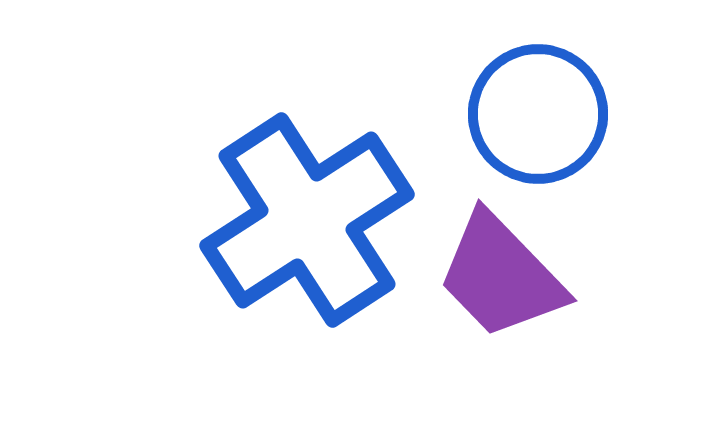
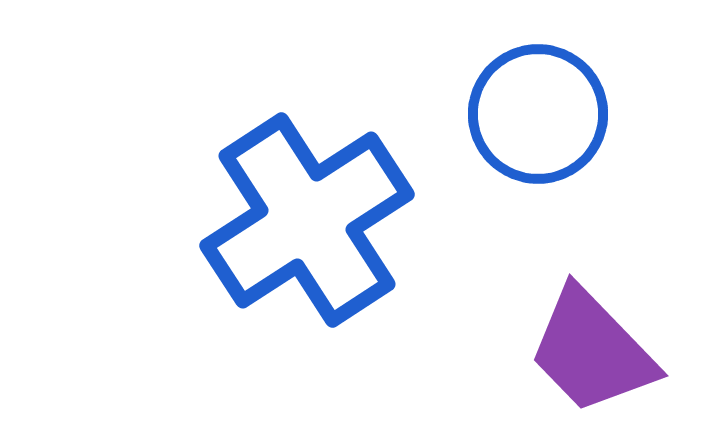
purple trapezoid: moved 91 px right, 75 px down
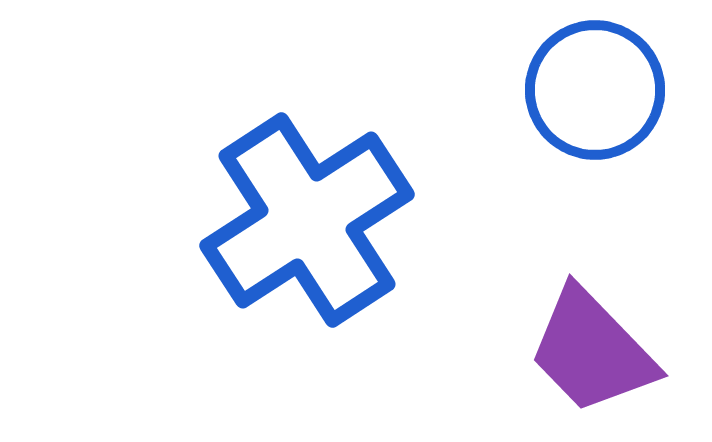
blue circle: moved 57 px right, 24 px up
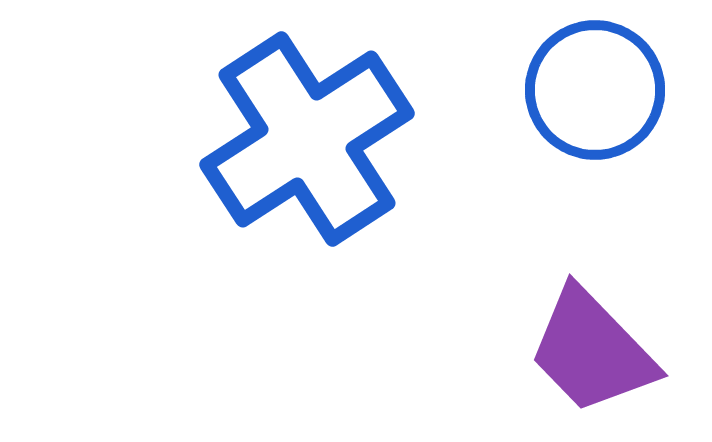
blue cross: moved 81 px up
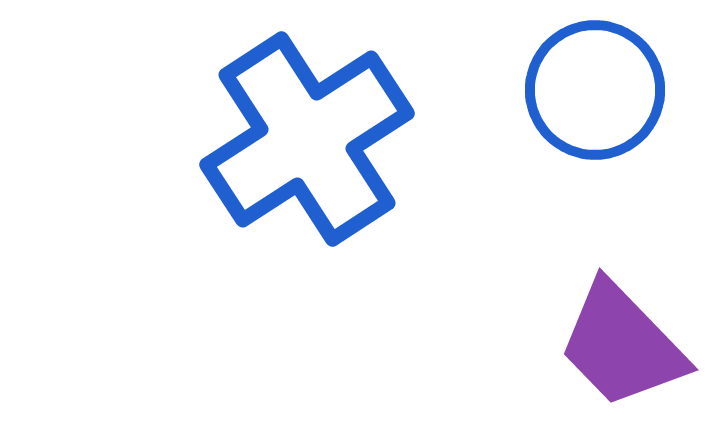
purple trapezoid: moved 30 px right, 6 px up
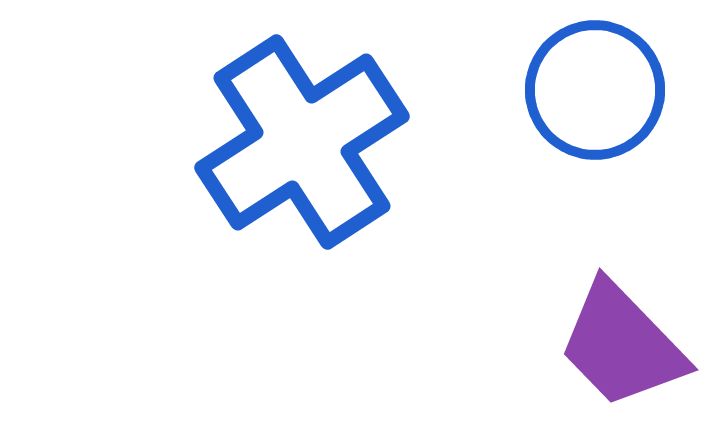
blue cross: moved 5 px left, 3 px down
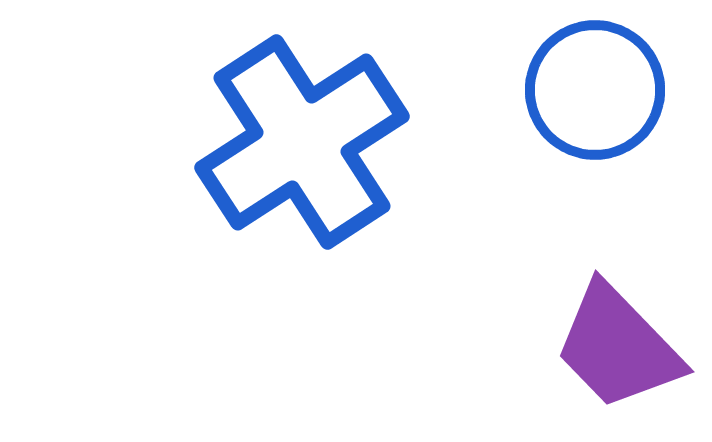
purple trapezoid: moved 4 px left, 2 px down
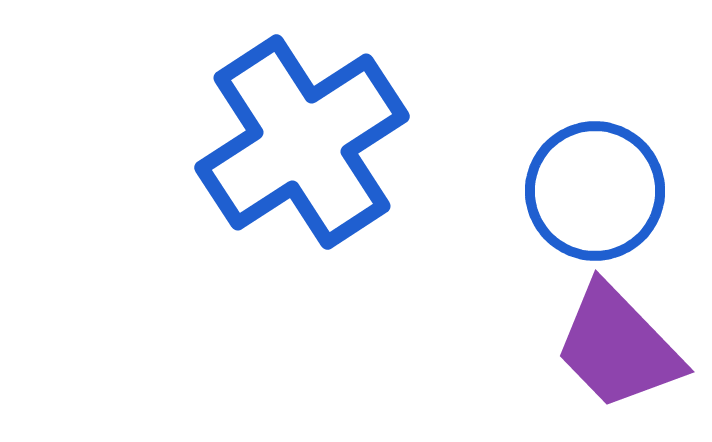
blue circle: moved 101 px down
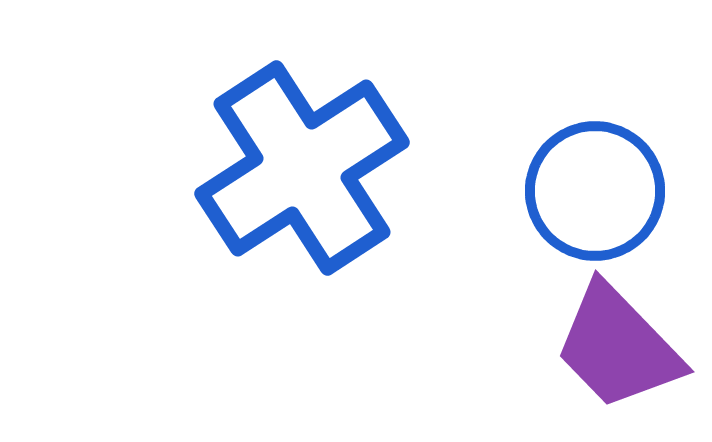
blue cross: moved 26 px down
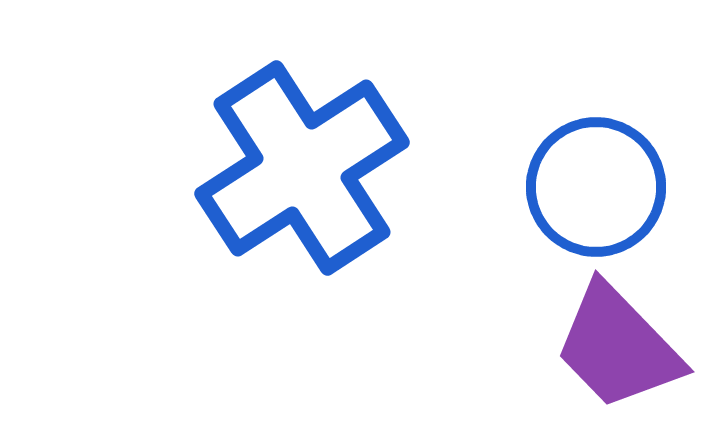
blue circle: moved 1 px right, 4 px up
